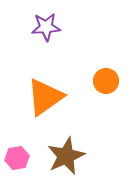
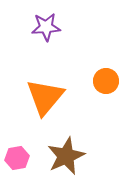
orange triangle: rotated 15 degrees counterclockwise
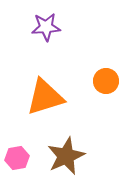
orange triangle: rotated 33 degrees clockwise
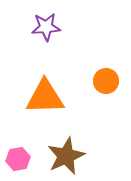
orange triangle: rotated 15 degrees clockwise
pink hexagon: moved 1 px right, 1 px down
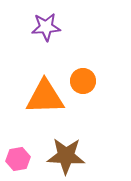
orange circle: moved 23 px left
brown star: rotated 27 degrees clockwise
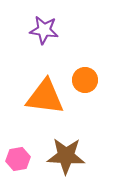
purple star: moved 2 px left, 3 px down; rotated 12 degrees clockwise
orange circle: moved 2 px right, 1 px up
orange triangle: rotated 9 degrees clockwise
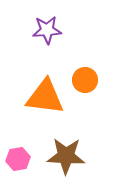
purple star: moved 3 px right; rotated 12 degrees counterclockwise
